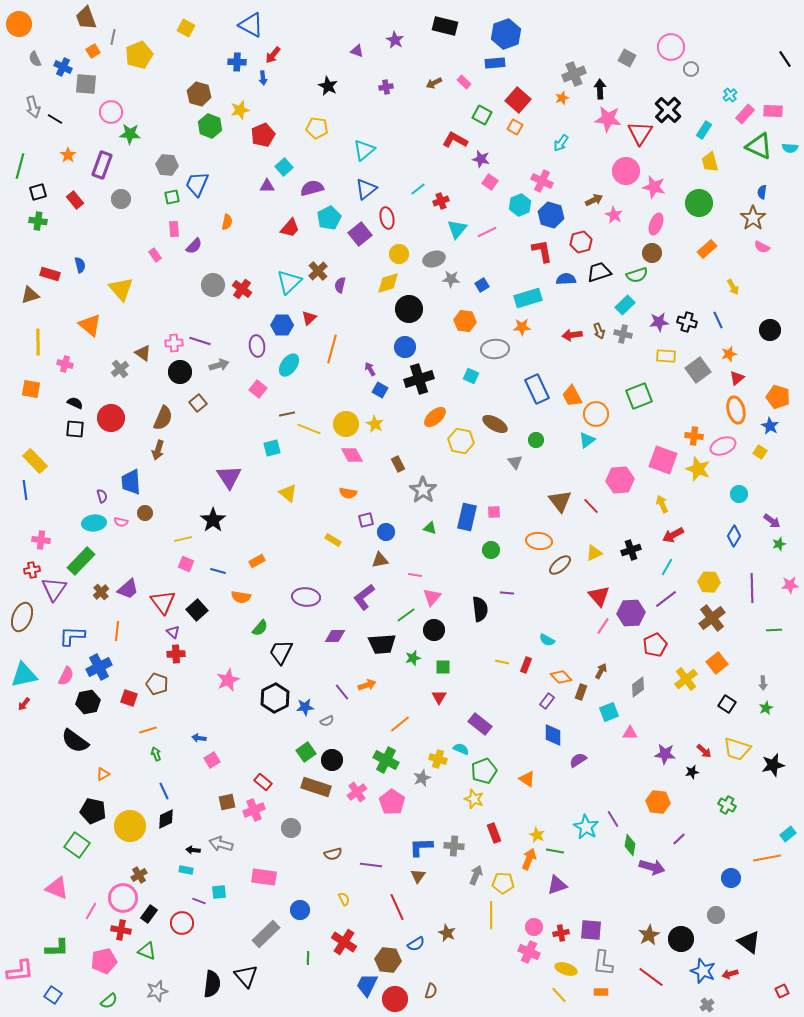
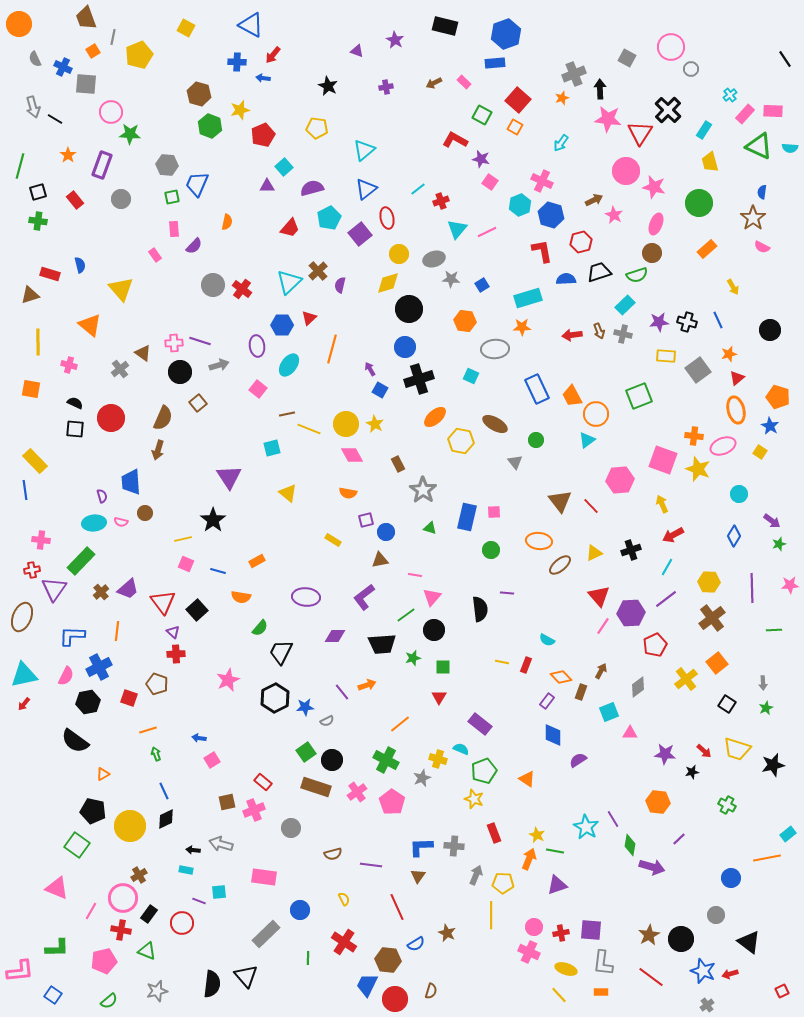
blue arrow at (263, 78): rotated 104 degrees clockwise
pink cross at (65, 364): moved 4 px right, 1 px down
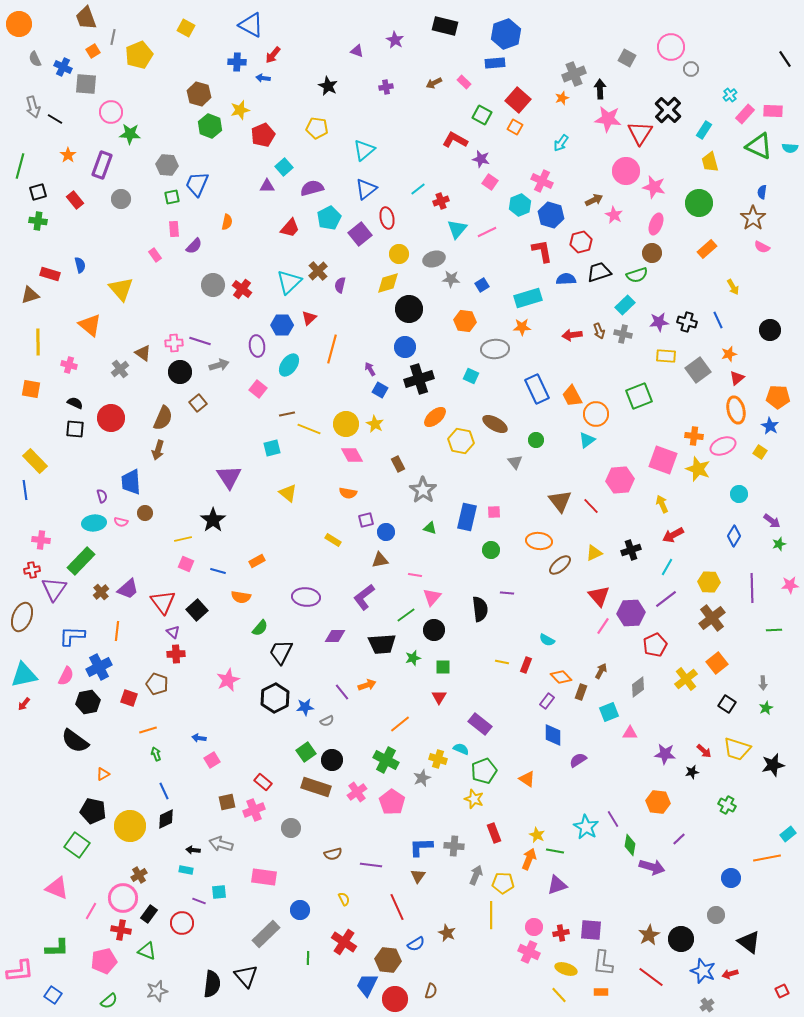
orange pentagon at (778, 397): rotated 15 degrees counterclockwise
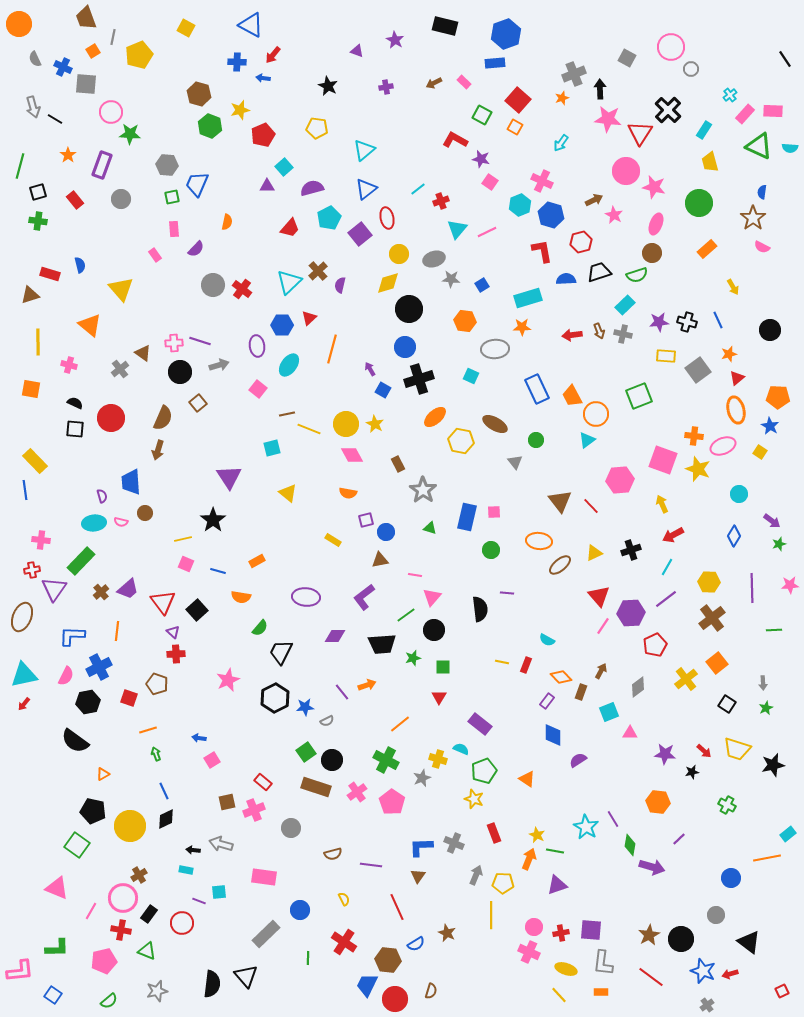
purple semicircle at (194, 246): moved 2 px right, 3 px down
blue square at (380, 390): moved 3 px right
gray cross at (454, 846): moved 3 px up; rotated 18 degrees clockwise
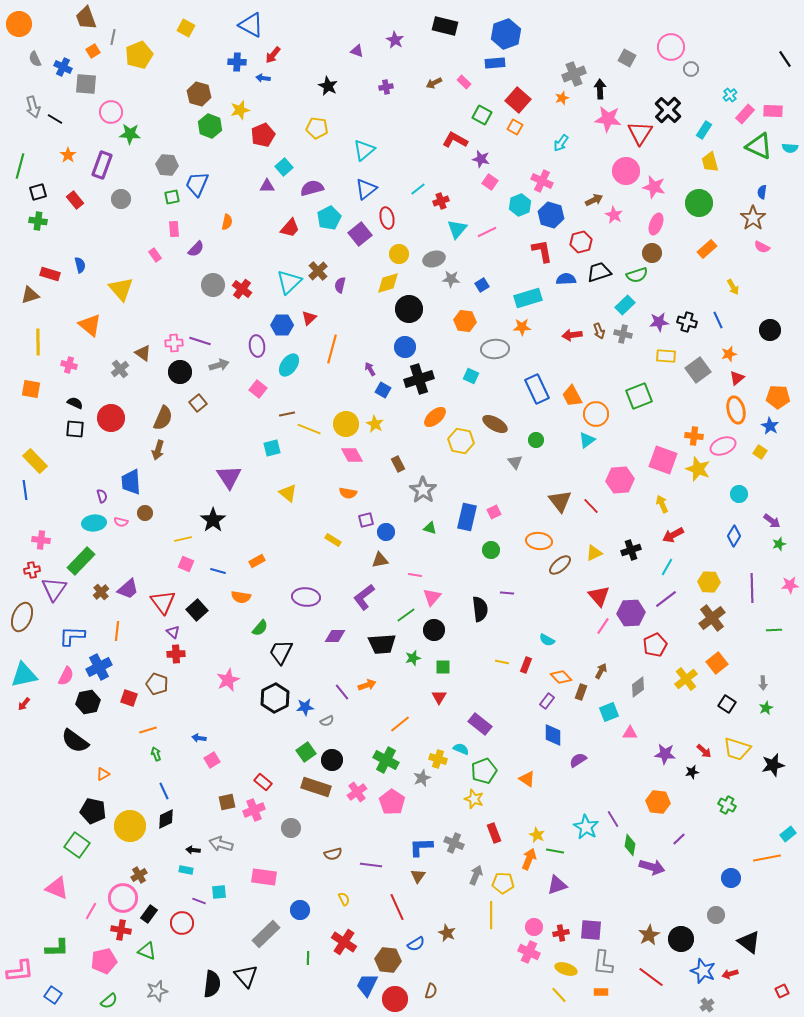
pink square at (494, 512): rotated 24 degrees counterclockwise
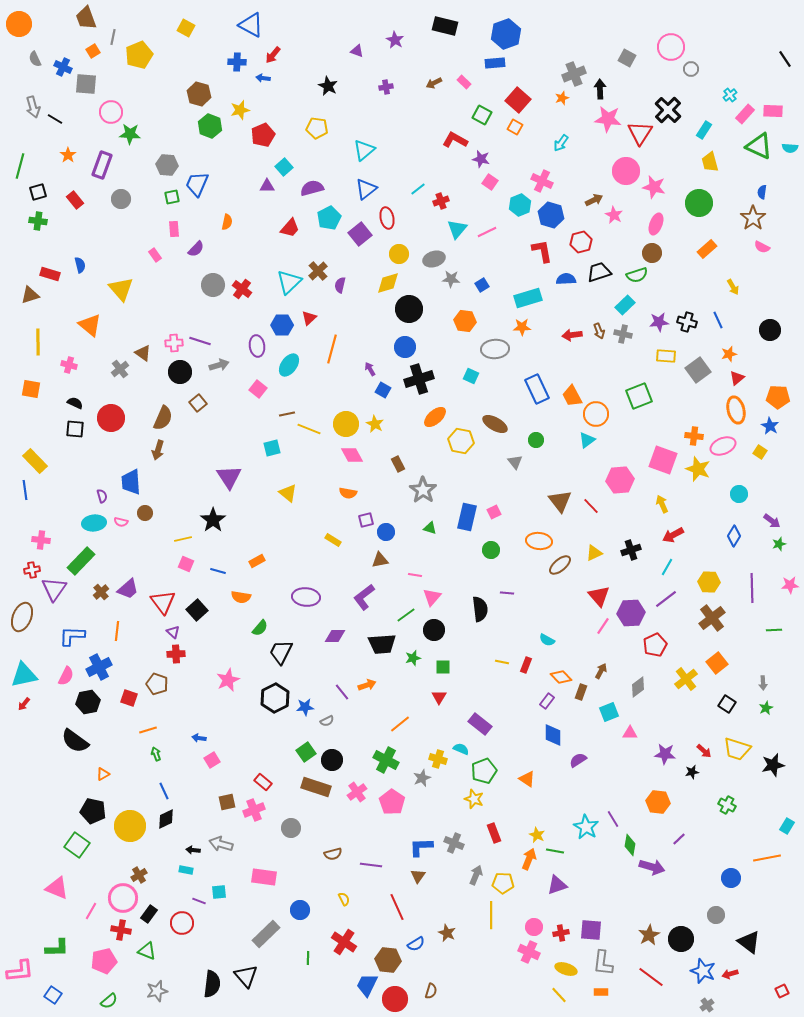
cyan rectangle at (788, 834): moved 1 px left, 8 px up; rotated 21 degrees counterclockwise
